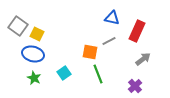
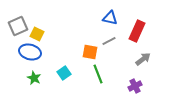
blue triangle: moved 2 px left
gray square: rotated 30 degrees clockwise
blue ellipse: moved 3 px left, 2 px up
purple cross: rotated 16 degrees clockwise
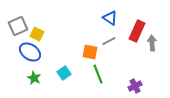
blue triangle: rotated 21 degrees clockwise
blue ellipse: rotated 20 degrees clockwise
gray arrow: moved 9 px right, 16 px up; rotated 56 degrees counterclockwise
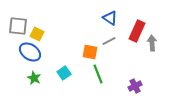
gray square: rotated 30 degrees clockwise
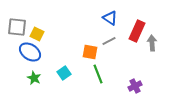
gray square: moved 1 px left, 1 px down
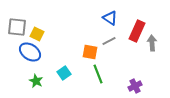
green star: moved 2 px right, 3 px down
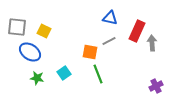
blue triangle: rotated 21 degrees counterclockwise
yellow square: moved 7 px right, 3 px up
green star: moved 1 px right, 3 px up; rotated 16 degrees counterclockwise
purple cross: moved 21 px right
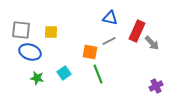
gray square: moved 4 px right, 3 px down
yellow square: moved 7 px right, 1 px down; rotated 24 degrees counterclockwise
gray arrow: rotated 140 degrees clockwise
blue ellipse: rotated 15 degrees counterclockwise
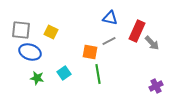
yellow square: rotated 24 degrees clockwise
green line: rotated 12 degrees clockwise
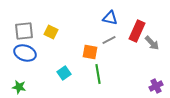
gray square: moved 3 px right, 1 px down; rotated 12 degrees counterclockwise
gray line: moved 1 px up
blue ellipse: moved 5 px left, 1 px down
green star: moved 18 px left, 9 px down
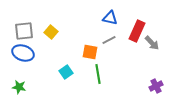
yellow square: rotated 16 degrees clockwise
blue ellipse: moved 2 px left
cyan square: moved 2 px right, 1 px up
